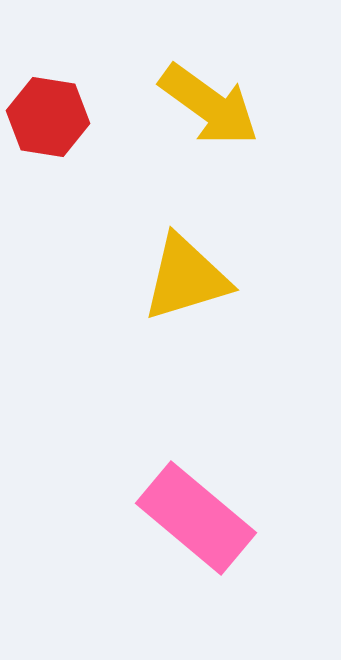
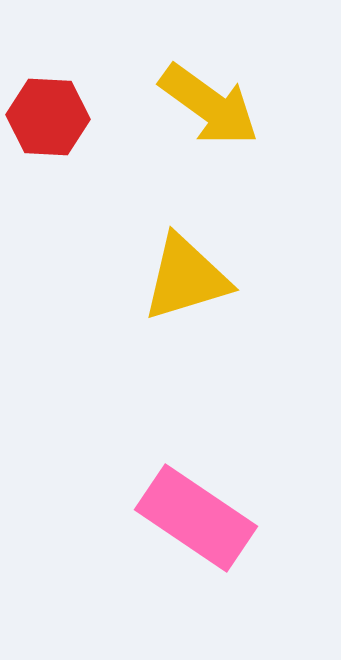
red hexagon: rotated 6 degrees counterclockwise
pink rectangle: rotated 6 degrees counterclockwise
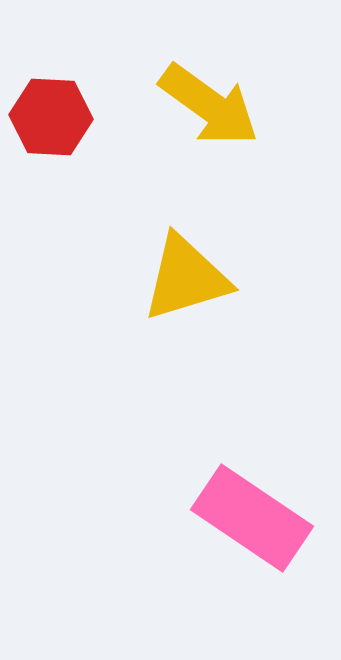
red hexagon: moved 3 px right
pink rectangle: moved 56 px right
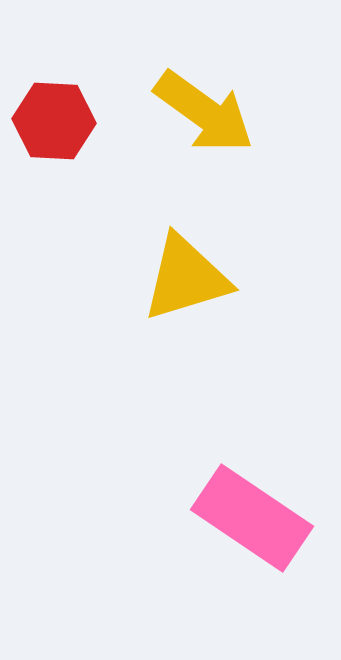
yellow arrow: moved 5 px left, 7 px down
red hexagon: moved 3 px right, 4 px down
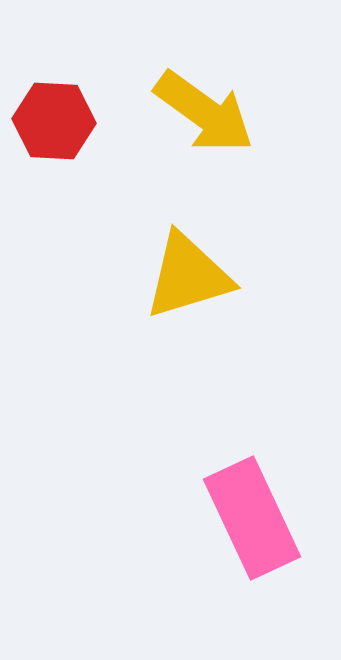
yellow triangle: moved 2 px right, 2 px up
pink rectangle: rotated 31 degrees clockwise
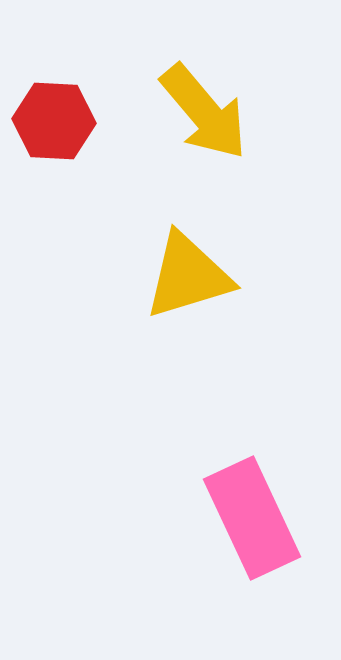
yellow arrow: rotated 14 degrees clockwise
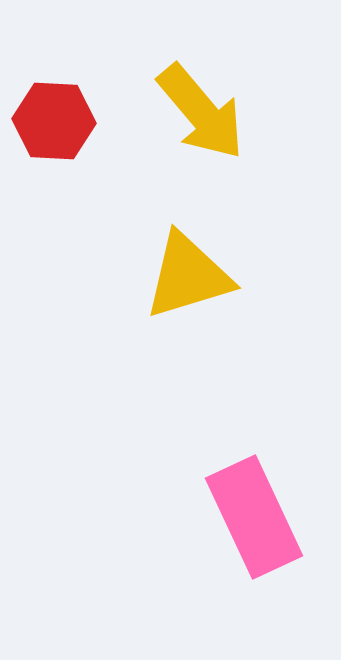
yellow arrow: moved 3 px left
pink rectangle: moved 2 px right, 1 px up
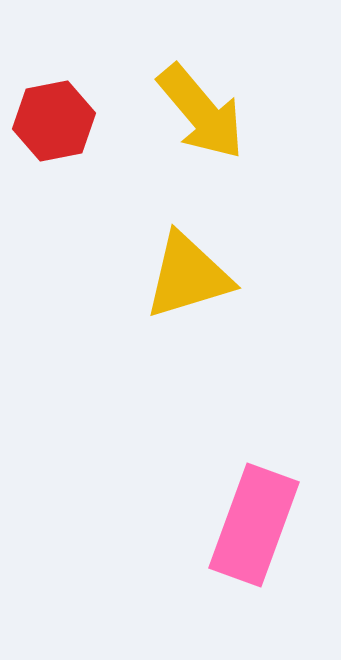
red hexagon: rotated 14 degrees counterclockwise
pink rectangle: moved 8 px down; rotated 45 degrees clockwise
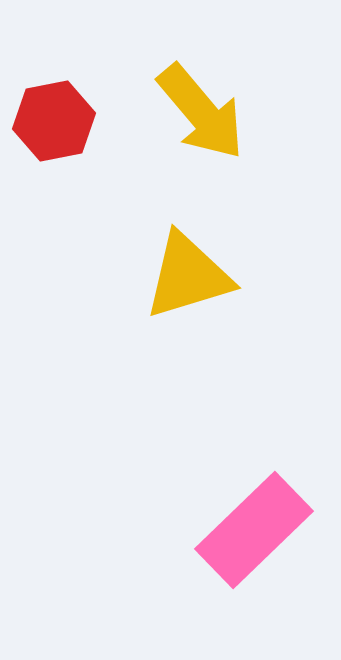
pink rectangle: moved 5 px down; rotated 26 degrees clockwise
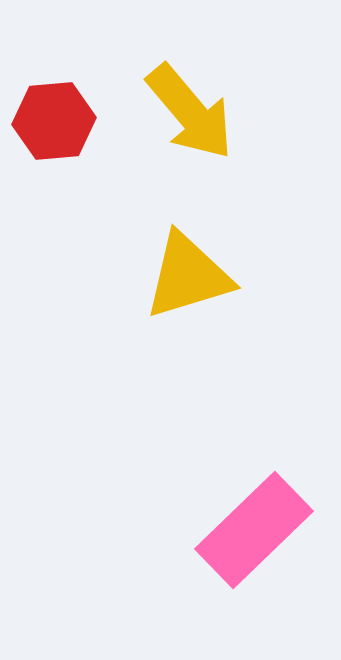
yellow arrow: moved 11 px left
red hexagon: rotated 6 degrees clockwise
